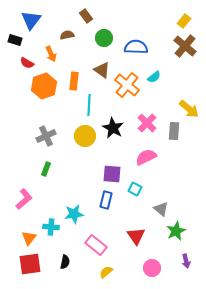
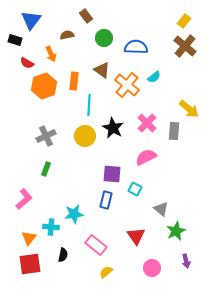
black semicircle: moved 2 px left, 7 px up
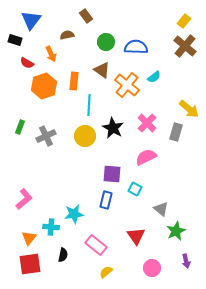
green circle: moved 2 px right, 4 px down
gray rectangle: moved 2 px right, 1 px down; rotated 12 degrees clockwise
green rectangle: moved 26 px left, 42 px up
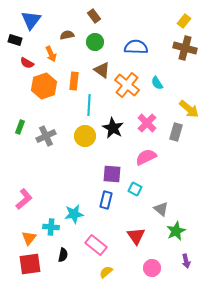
brown rectangle: moved 8 px right
green circle: moved 11 px left
brown cross: moved 2 px down; rotated 25 degrees counterclockwise
cyan semicircle: moved 3 px right, 6 px down; rotated 96 degrees clockwise
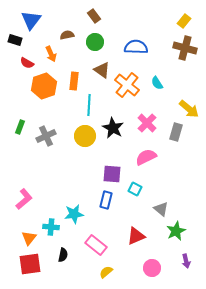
red triangle: rotated 42 degrees clockwise
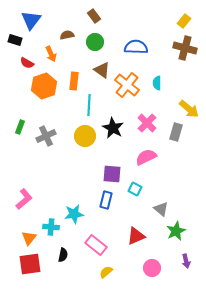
cyan semicircle: rotated 32 degrees clockwise
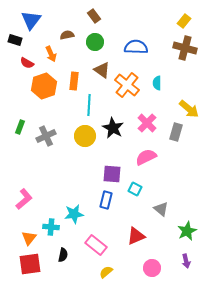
green star: moved 11 px right
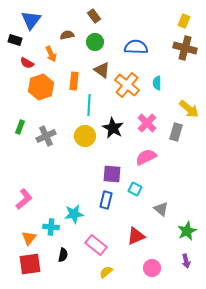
yellow rectangle: rotated 16 degrees counterclockwise
orange hexagon: moved 3 px left, 1 px down
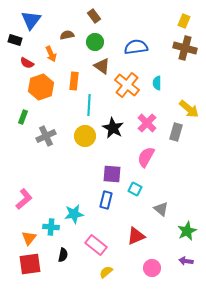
blue semicircle: rotated 10 degrees counterclockwise
brown triangle: moved 4 px up
green rectangle: moved 3 px right, 10 px up
pink semicircle: rotated 35 degrees counterclockwise
purple arrow: rotated 112 degrees clockwise
